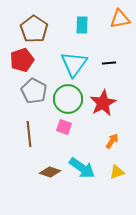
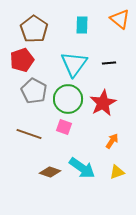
orange triangle: rotated 50 degrees clockwise
brown line: rotated 65 degrees counterclockwise
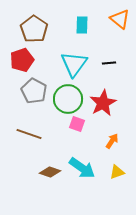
pink square: moved 13 px right, 3 px up
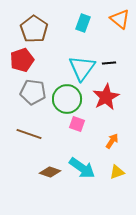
cyan rectangle: moved 1 px right, 2 px up; rotated 18 degrees clockwise
cyan triangle: moved 8 px right, 4 px down
gray pentagon: moved 1 px left, 1 px down; rotated 20 degrees counterclockwise
green circle: moved 1 px left
red star: moved 3 px right, 6 px up
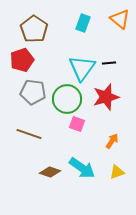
red star: rotated 12 degrees clockwise
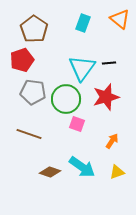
green circle: moved 1 px left
cyan arrow: moved 1 px up
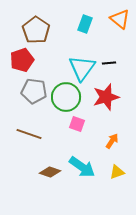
cyan rectangle: moved 2 px right, 1 px down
brown pentagon: moved 2 px right, 1 px down
gray pentagon: moved 1 px right, 1 px up
green circle: moved 2 px up
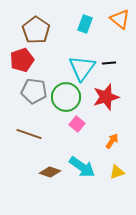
pink square: rotated 21 degrees clockwise
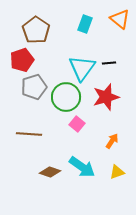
gray pentagon: moved 4 px up; rotated 25 degrees counterclockwise
brown line: rotated 15 degrees counterclockwise
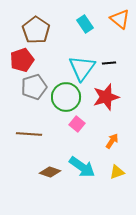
cyan rectangle: rotated 54 degrees counterclockwise
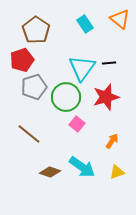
brown line: rotated 35 degrees clockwise
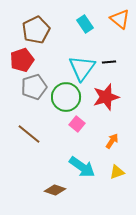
brown pentagon: rotated 12 degrees clockwise
black line: moved 1 px up
brown diamond: moved 5 px right, 18 px down
